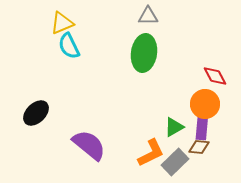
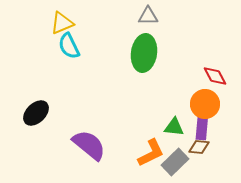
green triangle: rotated 35 degrees clockwise
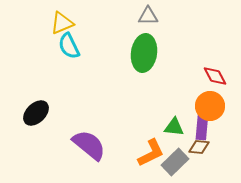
orange circle: moved 5 px right, 2 px down
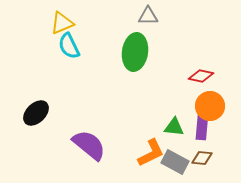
green ellipse: moved 9 px left, 1 px up
red diamond: moved 14 px left; rotated 50 degrees counterclockwise
brown diamond: moved 3 px right, 11 px down
gray rectangle: rotated 72 degrees clockwise
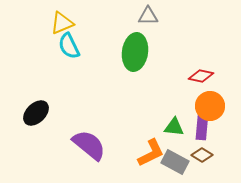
brown diamond: moved 3 px up; rotated 25 degrees clockwise
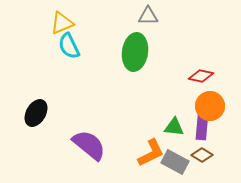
black ellipse: rotated 16 degrees counterclockwise
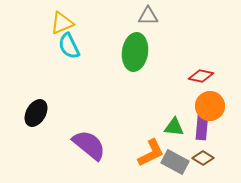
brown diamond: moved 1 px right, 3 px down
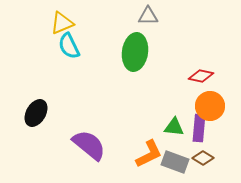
purple rectangle: moved 3 px left, 2 px down
orange L-shape: moved 2 px left, 1 px down
gray rectangle: rotated 8 degrees counterclockwise
